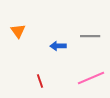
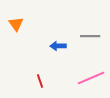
orange triangle: moved 2 px left, 7 px up
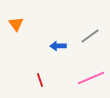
gray line: rotated 36 degrees counterclockwise
red line: moved 1 px up
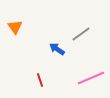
orange triangle: moved 1 px left, 3 px down
gray line: moved 9 px left, 2 px up
blue arrow: moved 1 px left, 3 px down; rotated 35 degrees clockwise
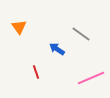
orange triangle: moved 4 px right
gray line: rotated 72 degrees clockwise
red line: moved 4 px left, 8 px up
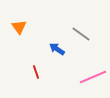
pink line: moved 2 px right, 1 px up
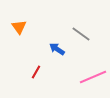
red line: rotated 48 degrees clockwise
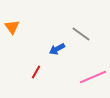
orange triangle: moved 7 px left
blue arrow: rotated 63 degrees counterclockwise
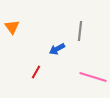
gray line: moved 1 px left, 3 px up; rotated 60 degrees clockwise
pink line: rotated 40 degrees clockwise
